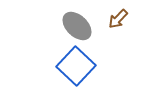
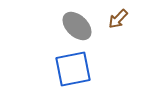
blue square: moved 3 px left, 3 px down; rotated 36 degrees clockwise
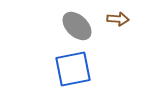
brown arrow: rotated 130 degrees counterclockwise
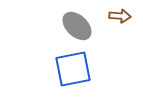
brown arrow: moved 2 px right, 3 px up
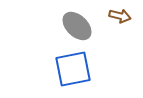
brown arrow: rotated 10 degrees clockwise
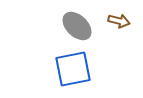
brown arrow: moved 1 px left, 5 px down
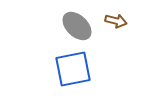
brown arrow: moved 3 px left
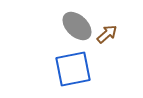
brown arrow: moved 9 px left, 13 px down; rotated 55 degrees counterclockwise
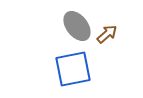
gray ellipse: rotated 8 degrees clockwise
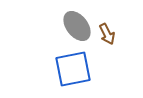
brown arrow: rotated 105 degrees clockwise
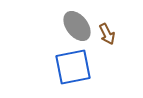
blue square: moved 2 px up
